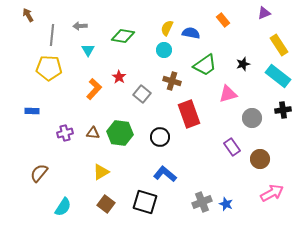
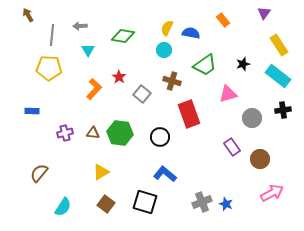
purple triangle: rotated 32 degrees counterclockwise
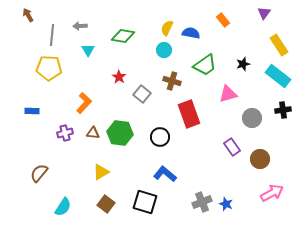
orange L-shape: moved 10 px left, 14 px down
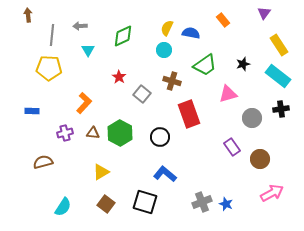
brown arrow: rotated 24 degrees clockwise
green diamond: rotated 35 degrees counterclockwise
black cross: moved 2 px left, 1 px up
green hexagon: rotated 20 degrees clockwise
brown semicircle: moved 4 px right, 11 px up; rotated 36 degrees clockwise
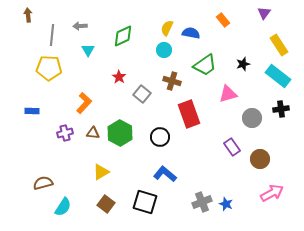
brown semicircle: moved 21 px down
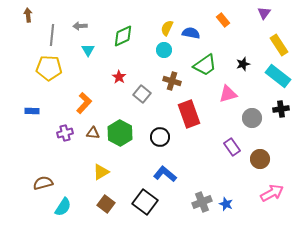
black square: rotated 20 degrees clockwise
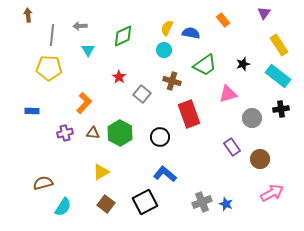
black square: rotated 25 degrees clockwise
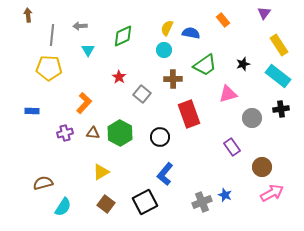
brown cross: moved 1 px right, 2 px up; rotated 18 degrees counterclockwise
brown circle: moved 2 px right, 8 px down
blue L-shape: rotated 90 degrees counterclockwise
blue star: moved 1 px left, 9 px up
